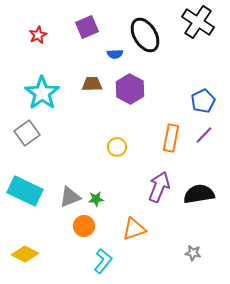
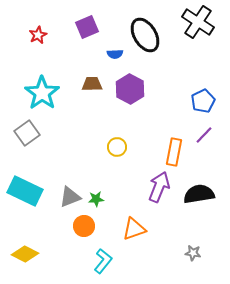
orange rectangle: moved 3 px right, 14 px down
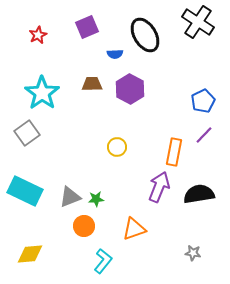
yellow diamond: moved 5 px right; rotated 32 degrees counterclockwise
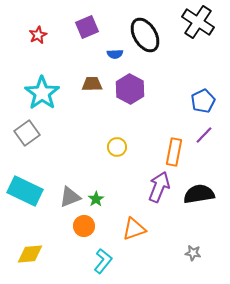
green star: rotated 28 degrees counterclockwise
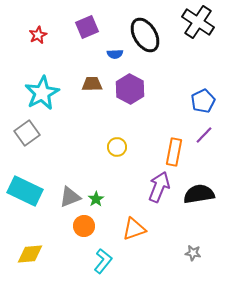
cyan star: rotated 8 degrees clockwise
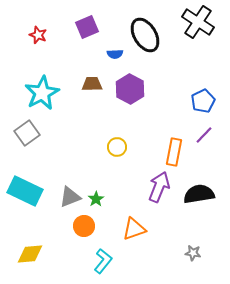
red star: rotated 24 degrees counterclockwise
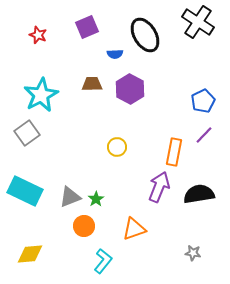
cyan star: moved 1 px left, 2 px down
